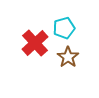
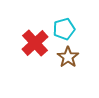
cyan pentagon: moved 1 px down
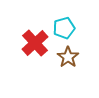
cyan pentagon: moved 1 px up
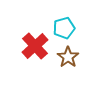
red cross: moved 3 px down
